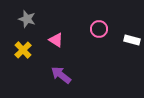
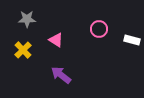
gray star: rotated 18 degrees counterclockwise
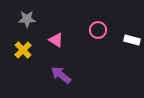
pink circle: moved 1 px left, 1 px down
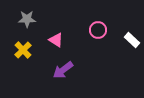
white rectangle: rotated 28 degrees clockwise
purple arrow: moved 2 px right, 5 px up; rotated 75 degrees counterclockwise
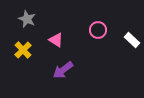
gray star: rotated 24 degrees clockwise
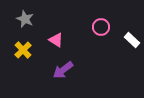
gray star: moved 2 px left
pink circle: moved 3 px right, 3 px up
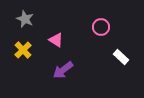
white rectangle: moved 11 px left, 17 px down
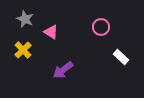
pink triangle: moved 5 px left, 8 px up
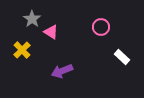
gray star: moved 7 px right; rotated 12 degrees clockwise
yellow cross: moved 1 px left
white rectangle: moved 1 px right
purple arrow: moved 1 px left, 1 px down; rotated 15 degrees clockwise
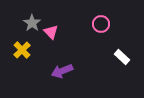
gray star: moved 4 px down
pink circle: moved 3 px up
pink triangle: rotated 14 degrees clockwise
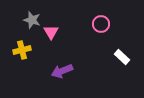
gray star: moved 3 px up; rotated 18 degrees counterclockwise
pink triangle: rotated 14 degrees clockwise
yellow cross: rotated 30 degrees clockwise
